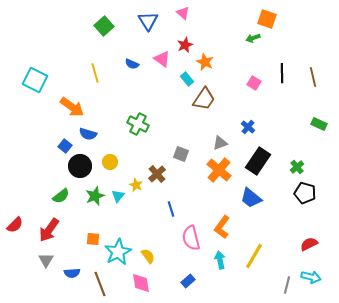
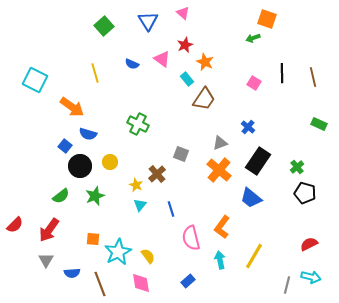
cyan triangle at (118, 196): moved 22 px right, 9 px down
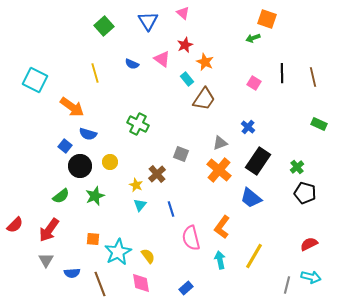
blue rectangle at (188, 281): moved 2 px left, 7 px down
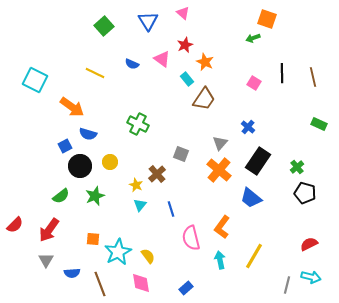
yellow line at (95, 73): rotated 48 degrees counterclockwise
gray triangle at (220, 143): rotated 28 degrees counterclockwise
blue square at (65, 146): rotated 24 degrees clockwise
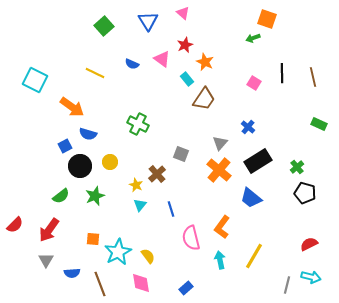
black rectangle at (258, 161): rotated 24 degrees clockwise
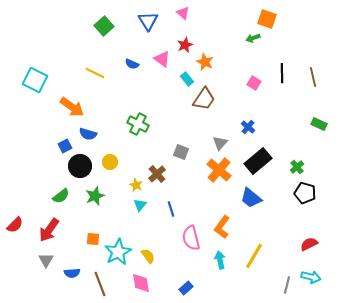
gray square at (181, 154): moved 2 px up
black rectangle at (258, 161): rotated 8 degrees counterclockwise
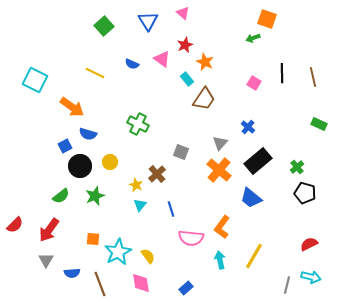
pink semicircle at (191, 238): rotated 70 degrees counterclockwise
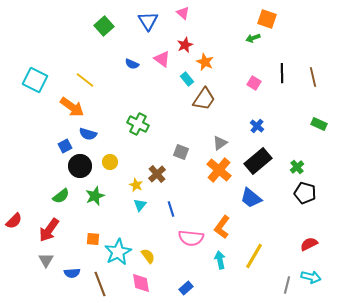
yellow line at (95, 73): moved 10 px left, 7 px down; rotated 12 degrees clockwise
blue cross at (248, 127): moved 9 px right, 1 px up
gray triangle at (220, 143): rotated 14 degrees clockwise
red semicircle at (15, 225): moved 1 px left, 4 px up
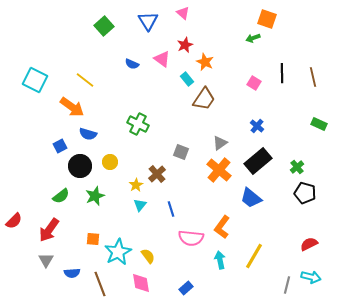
blue square at (65, 146): moved 5 px left
yellow star at (136, 185): rotated 16 degrees clockwise
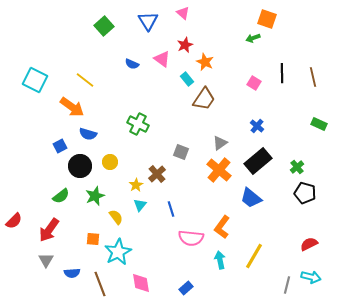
yellow semicircle at (148, 256): moved 32 px left, 39 px up
